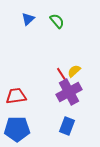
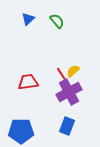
yellow semicircle: moved 1 px left
red trapezoid: moved 12 px right, 14 px up
blue pentagon: moved 4 px right, 2 px down
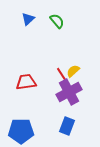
red trapezoid: moved 2 px left
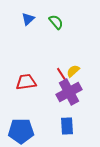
green semicircle: moved 1 px left, 1 px down
blue rectangle: rotated 24 degrees counterclockwise
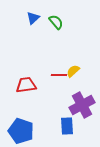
blue triangle: moved 5 px right, 1 px up
red line: moved 3 px left; rotated 56 degrees counterclockwise
red trapezoid: moved 3 px down
purple cross: moved 13 px right, 13 px down
blue pentagon: rotated 20 degrees clockwise
